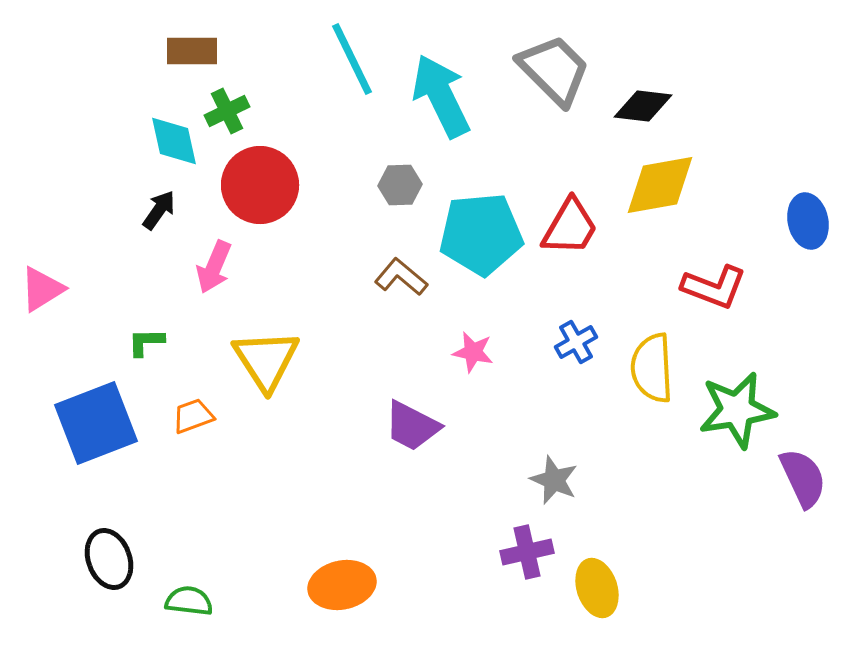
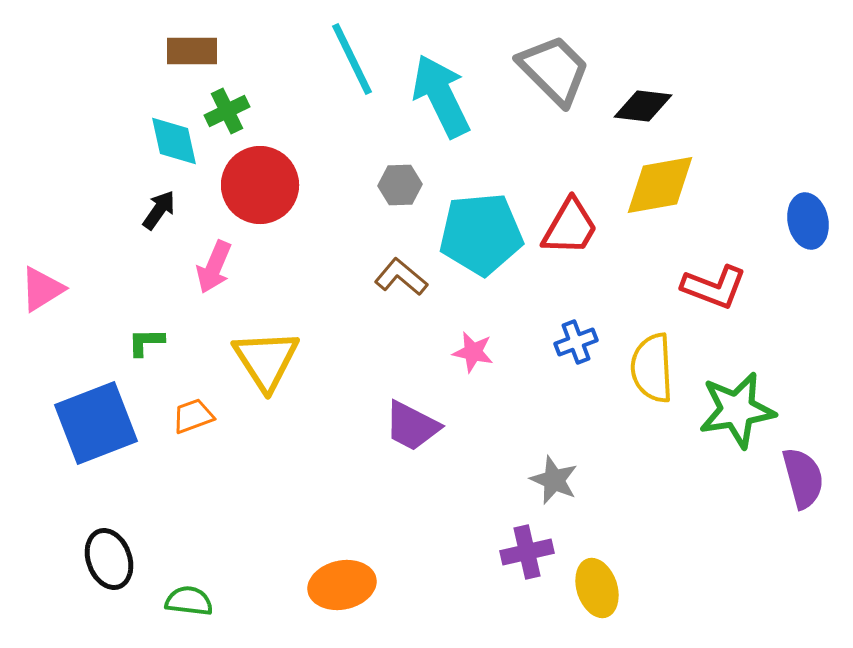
blue cross: rotated 9 degrees clockwise
purple semicircle: rotated 10 degrees clockwise
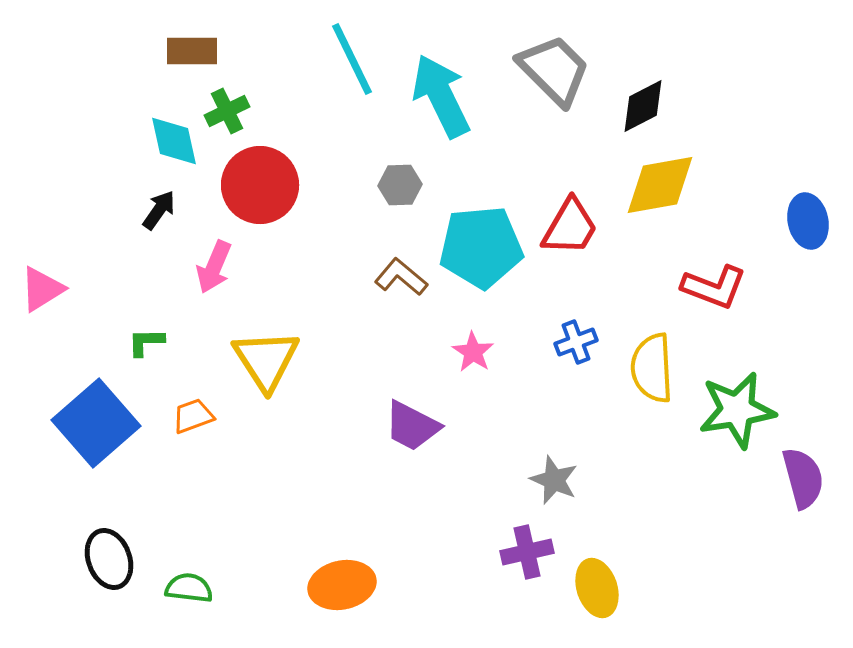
black diamond: rotated 34 degrees counterclockwise
cyan pentagon: moved 13 px down
pink star: rotated 21 degrees clockwise
blue square: rotated 20 degrees counterclockwise
green semicircle: moved 13 px up
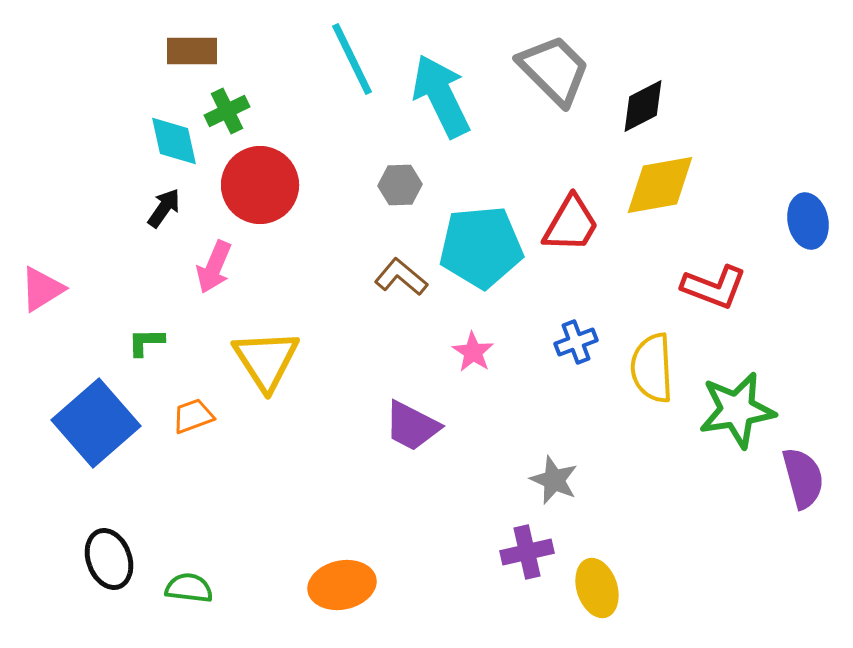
black arrow: moved 5 px right, 2 px up
red trapezoid: moved 1 px right, 3 px up
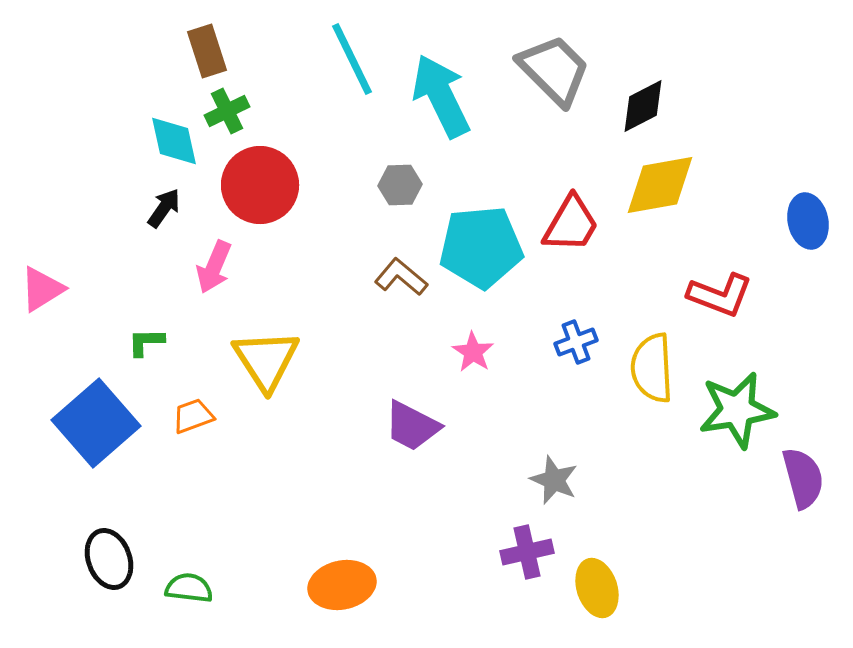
brown rectangle: moved 15 px right; rotated 72 degrees clockwise
red L-shape: moved 6 px right, 8 px down
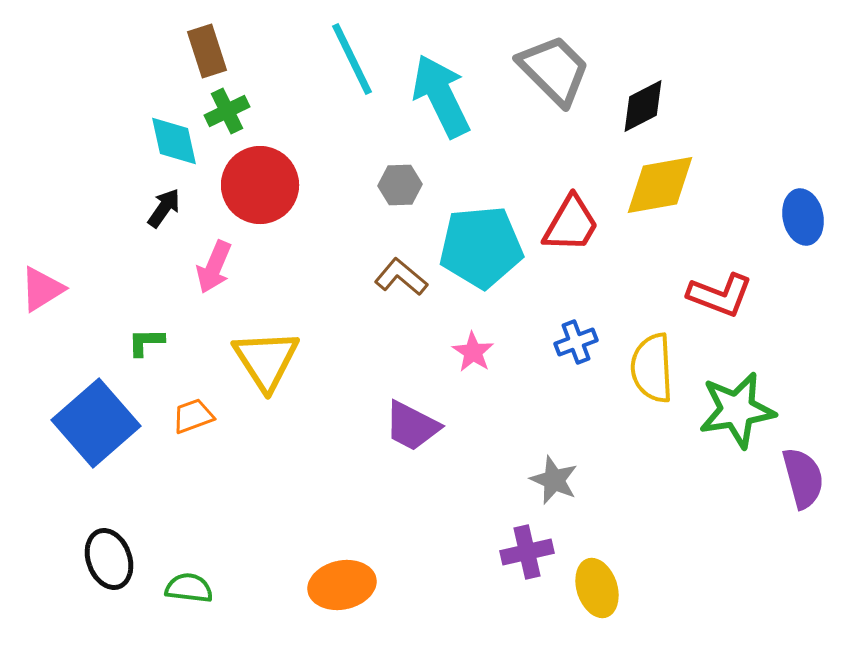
blue ellipse: moved 5 px left, 4 px up
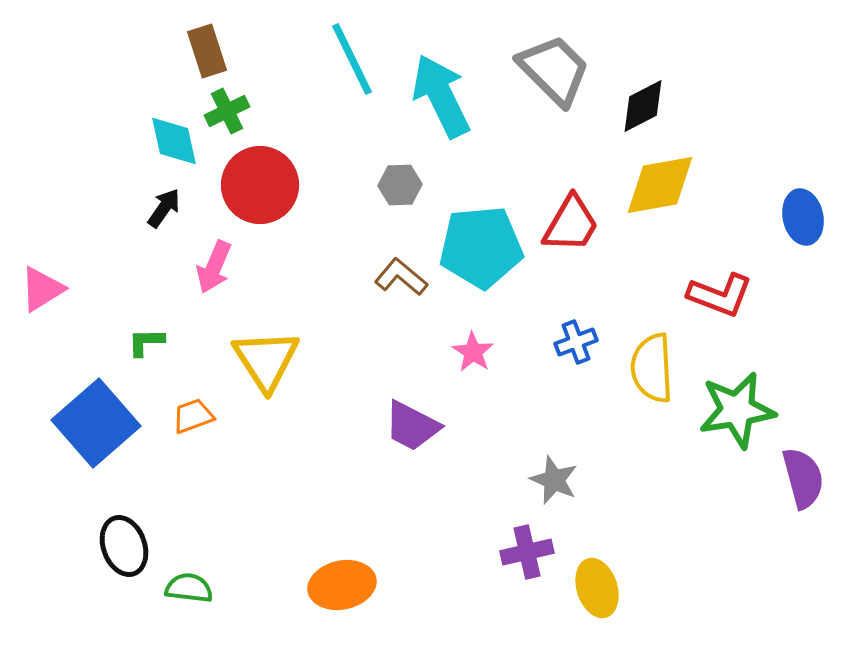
black ellipse: moved 15 px right, 13 px up
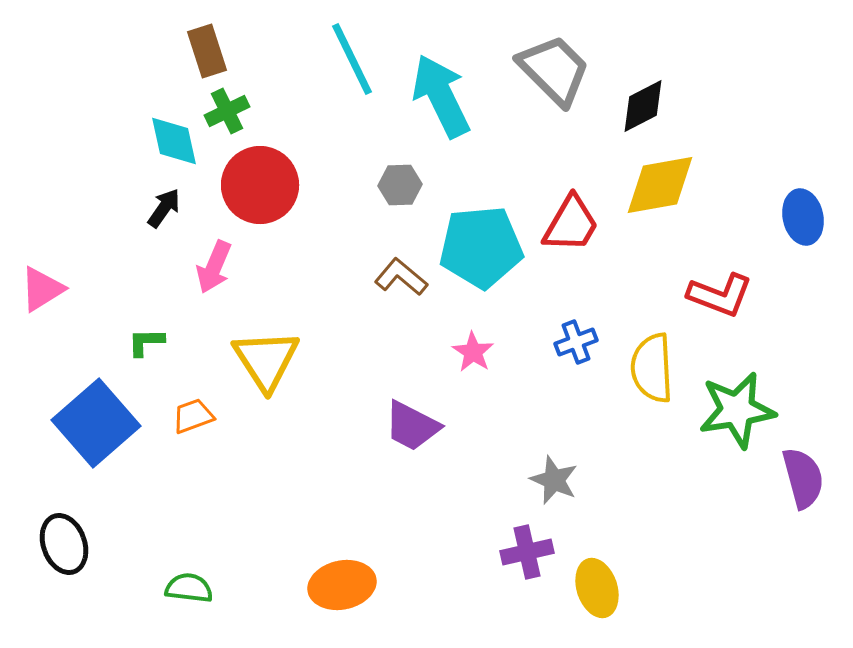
black ellipse: moved 60 px left, 2 px up
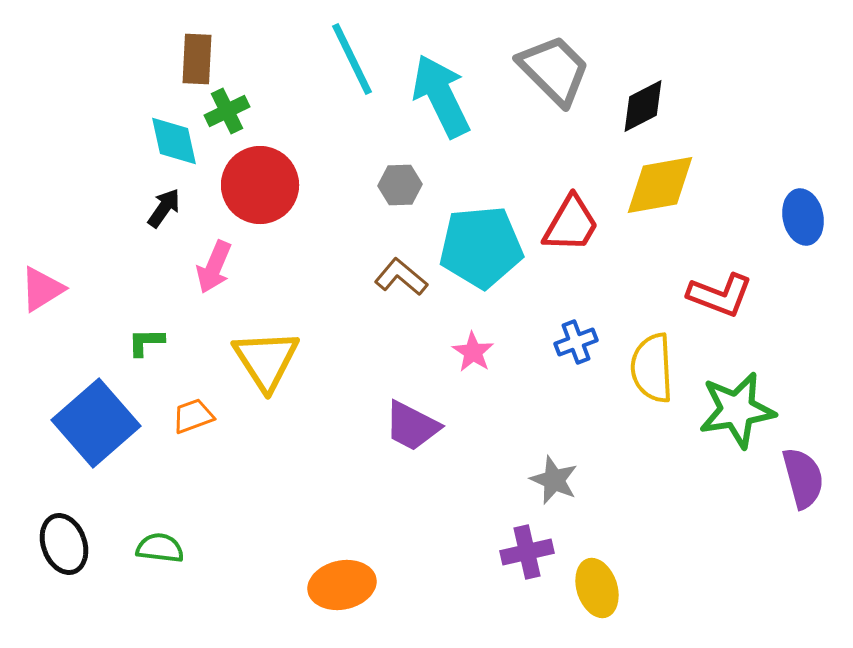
brown rectangle: moved 10 px left, 8 px down; rotated 21 degrees clockwise
green semicircle: moved 29 px left, 40 px up
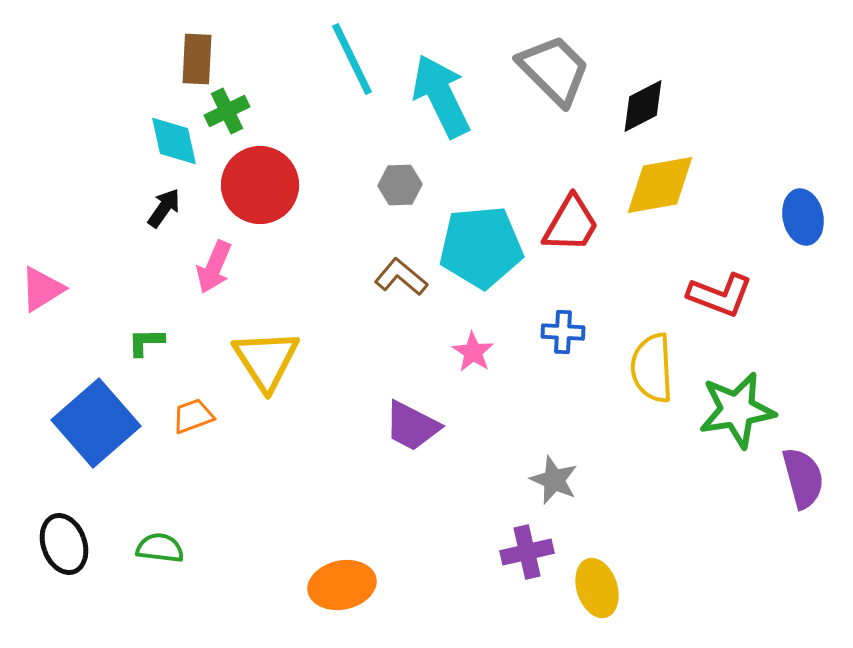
blue cross: moved 13 px left, 10 px up; rotated 24 degrees clockwise
